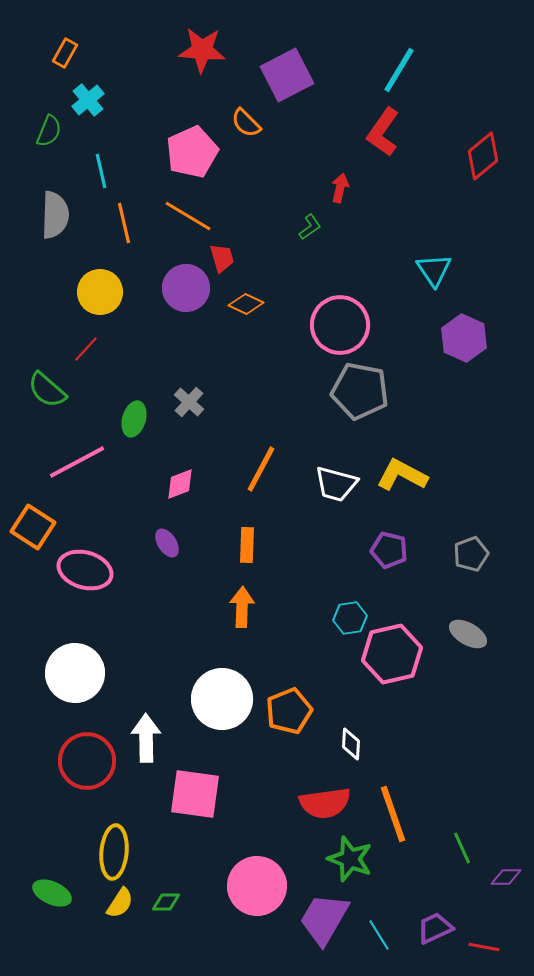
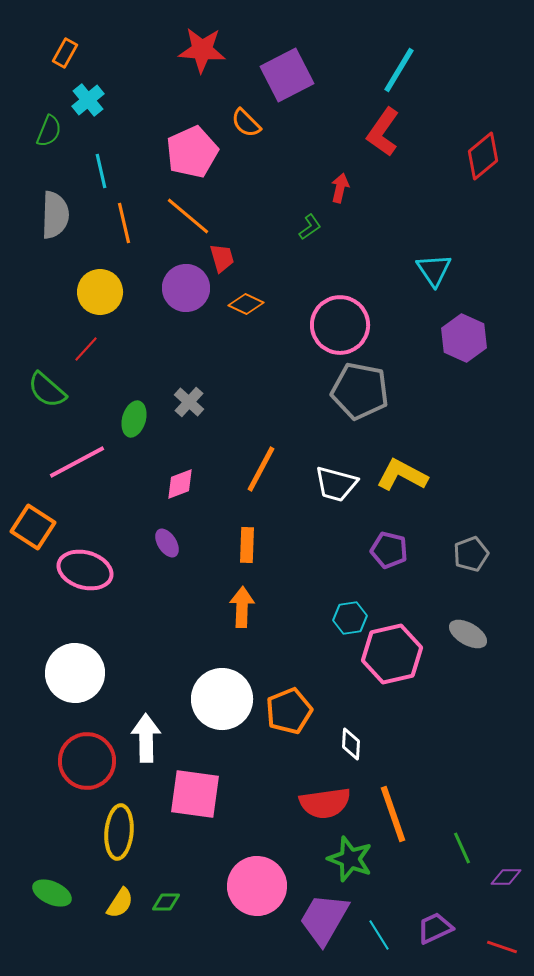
orange line at (188, 216): rotated 9 degrees clockwise
yellow ellipse at (114, 852): moved 5 px right, 20 px up
red line at (484, 947): moved 18 px right; rotated 8 degrees clockwise
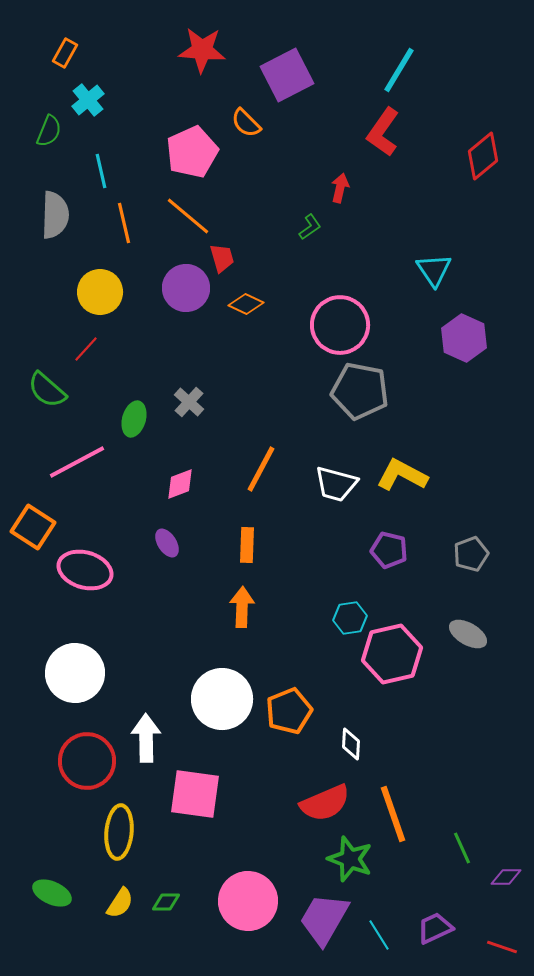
red semicircle at (325, 803): rotated 15 degrees counterclockwise
pink circle at (257, 886): moved 9 px left, 15 px down
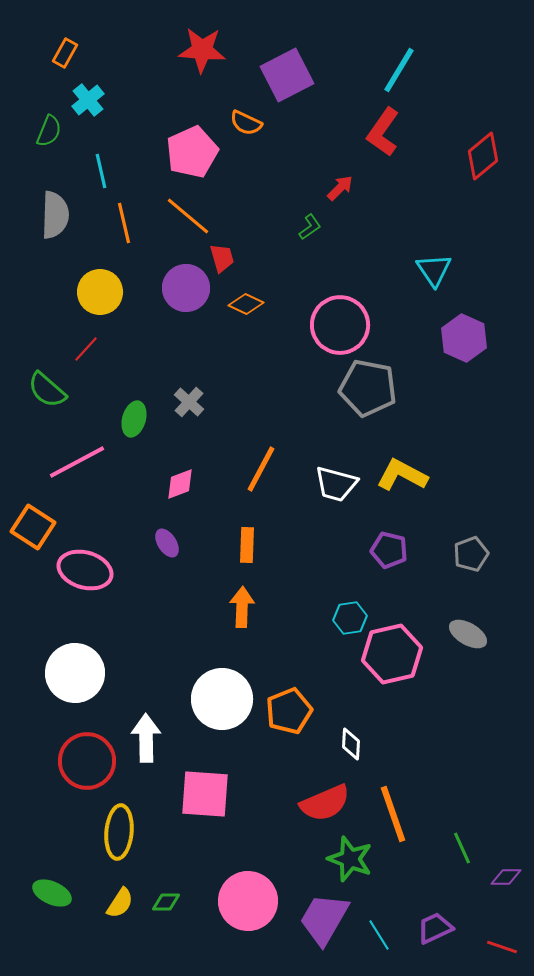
orange semicircle at (246, 123): rotated 20 degrees counterclockwise
red arrow at (340, 188): rotated 32 degrees clockwise
gray pentagon at (360, 391): moved 8 px right, 3 px up
pink square at (195, 794): moved 10 px right; rotated 4 degrees counterclockwise
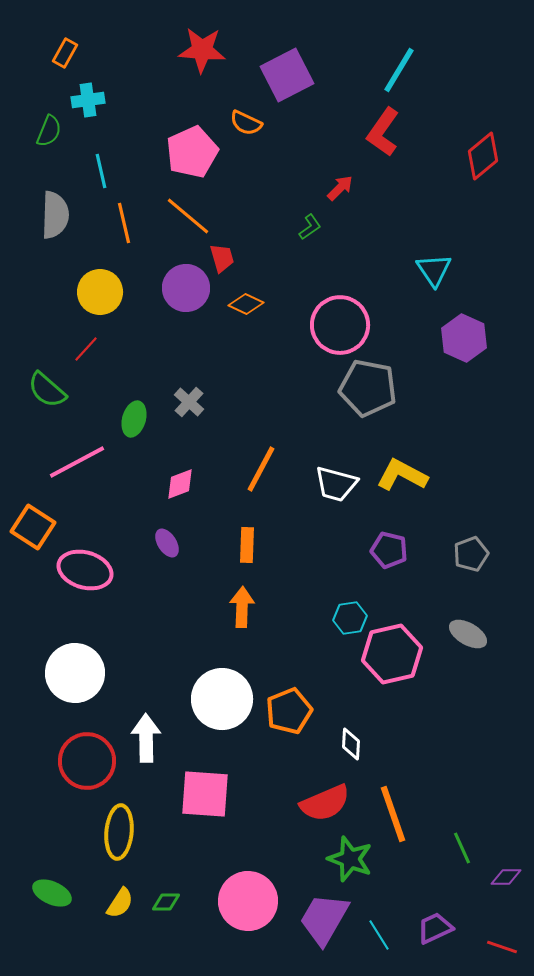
cyan cross at (88, 100): rotated 32 degrees clockwise
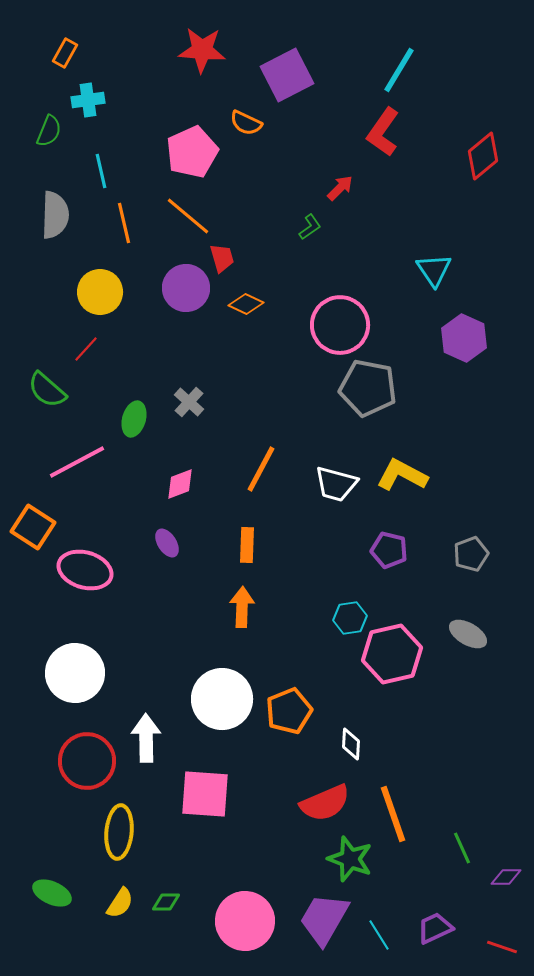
pink circle at (248, 901): moved 3 px left, 20 px down
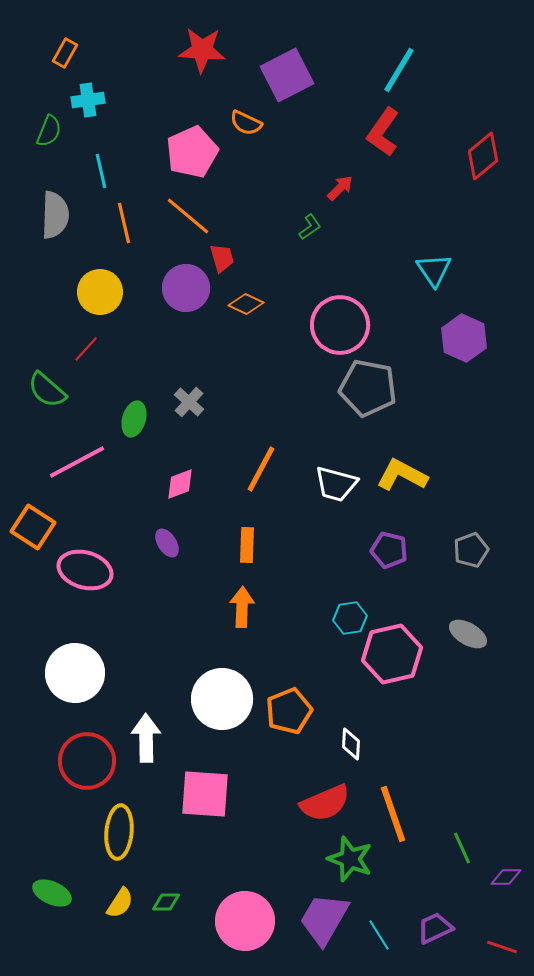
gray pentagon at (471, 554): moved 4 px up
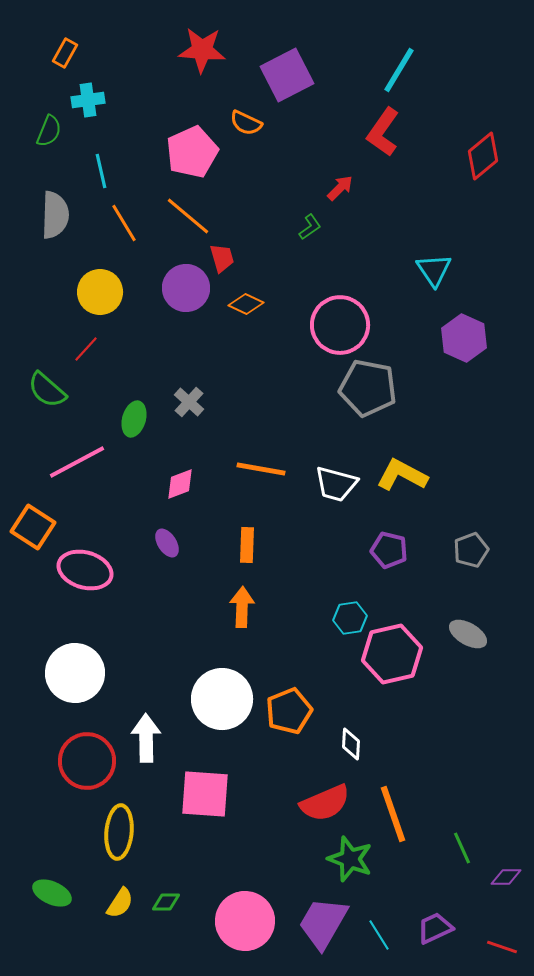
orange line at (124, 223): rotated 18 degrees counterclockwise
orange line at (261, 469): rotated 72 degrees clockwise
purple trapezoid at (324, 919): moved 1 px left, 4 px down
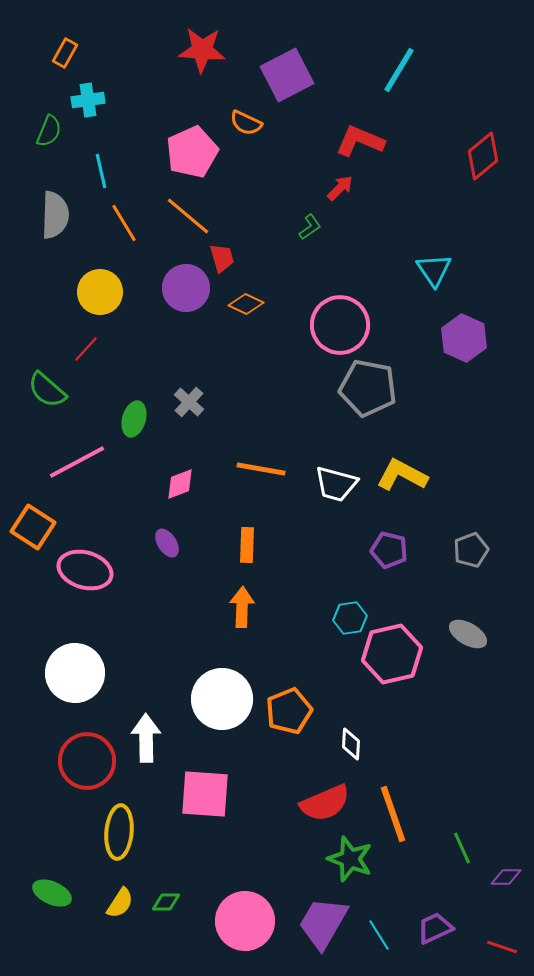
red L-shape at (383, 132): moved 23 px left, 9 px down; rotated 78 degrees clockwise
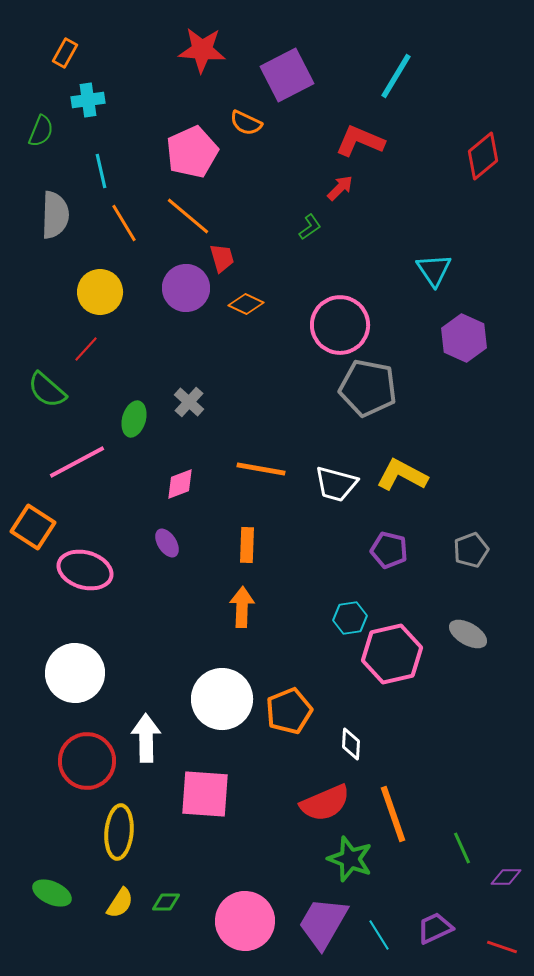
cyan line at (399, 70): moved 3 px left, 6 px down
green semicircle at (49, 131): moved 8 px left
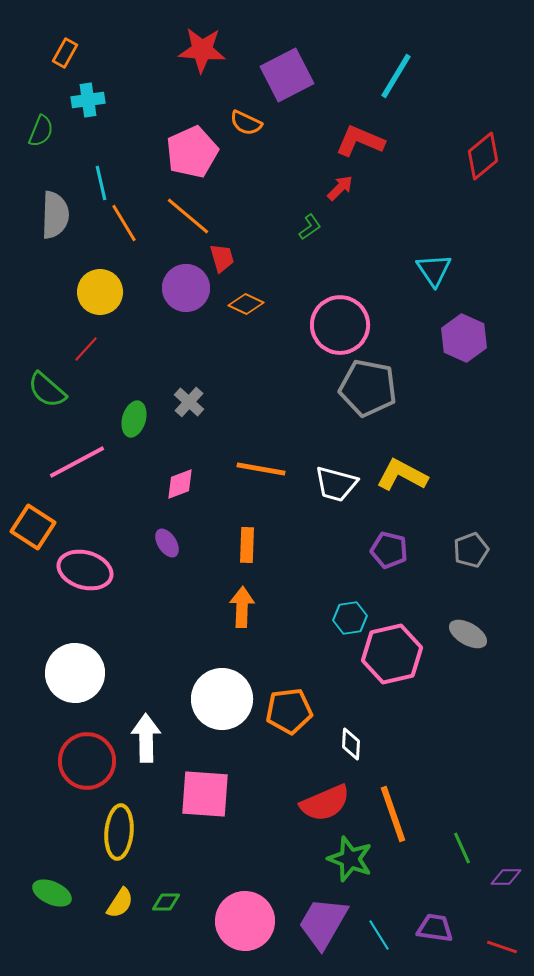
cyan line at (101, 171): moved 12 px down
orange pentagon at (289, 711): rotated 15 degrees clockwise
purple trapezoid at (435, 928): rotated 33 degrees clockwise
